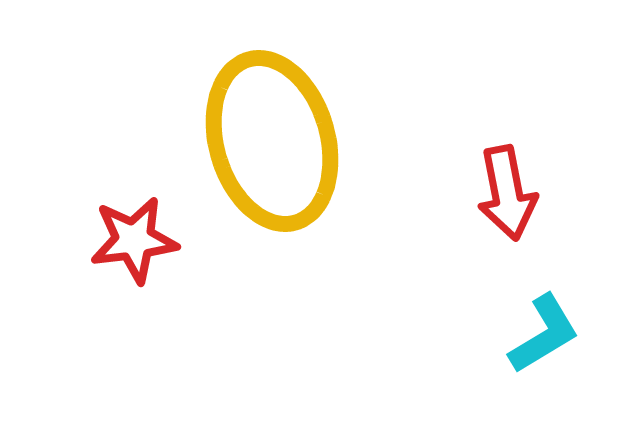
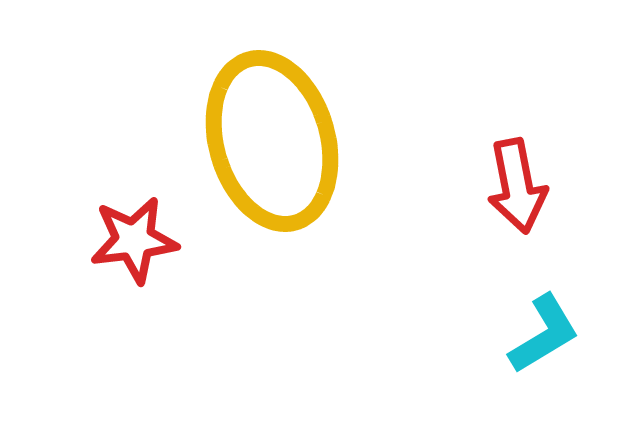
red arrow: moved 10 px right, 7 px up
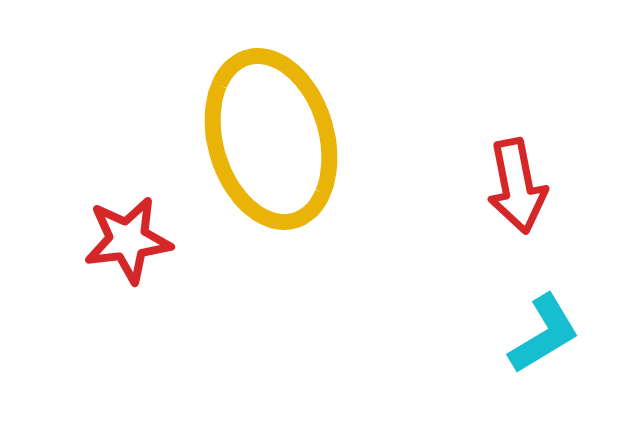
yellow ellipse: moved 1 px left, 2 px up
red star: moved 6 px left
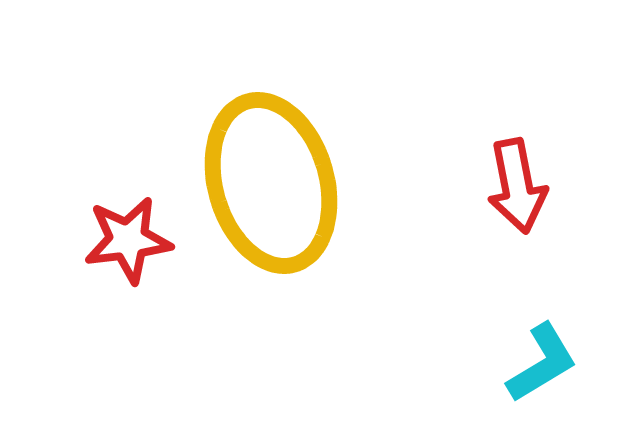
yellow ellipse: moved 44 px down
cyan L-shape: moved 2 px left, 29 px down
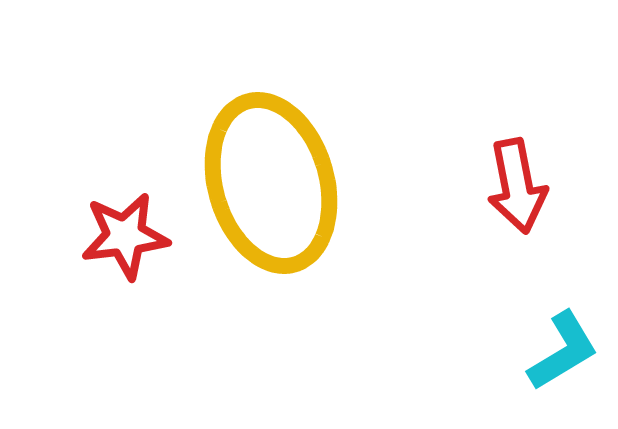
red star: moved 3 px left, 4 px up
cyan L-shape: moved 21 px right, 12 px up
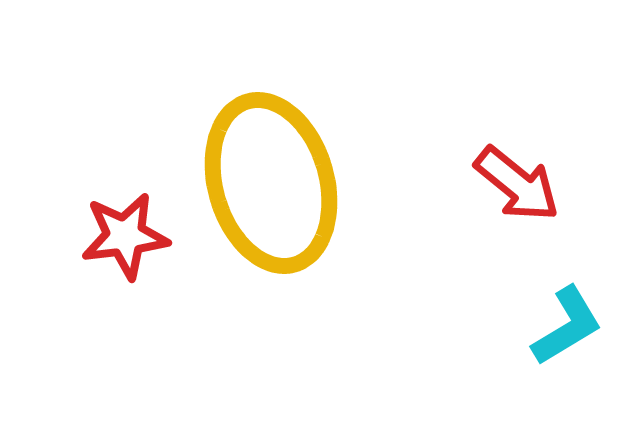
red arrow: moved 2 px up; rotated 40 degrees counterclockwise
cyan L-shape: moved 4 px right, 25 px up
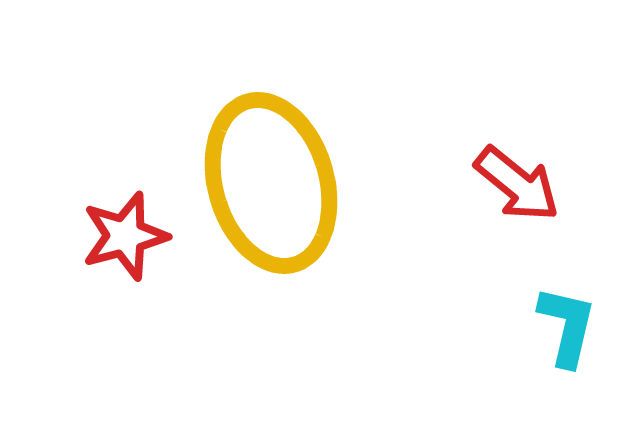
red star: rotated 8 degrees counterclockwise
cyan L-shape: rotated 46 degrees counterclockwise
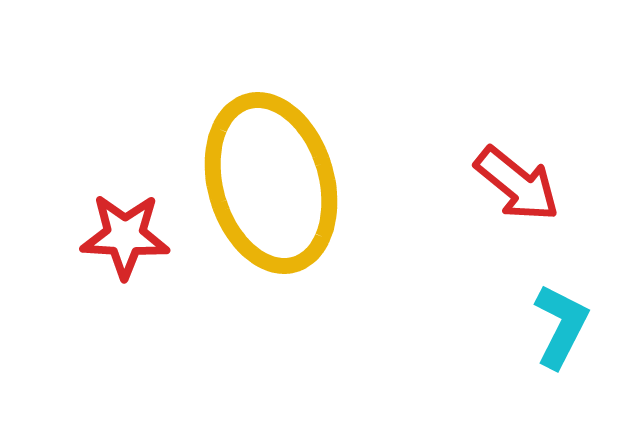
red star: rotated 18 degrees clockwise
cyan L-shape: moved 6 px left; rotated 14 degrees clockwise
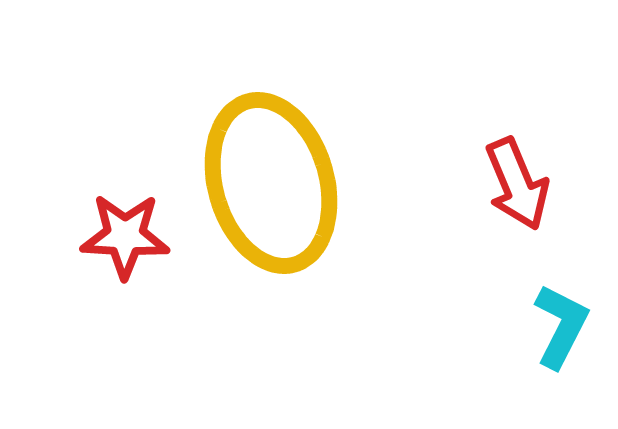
red arrow: rotated 28 degrees clockwise
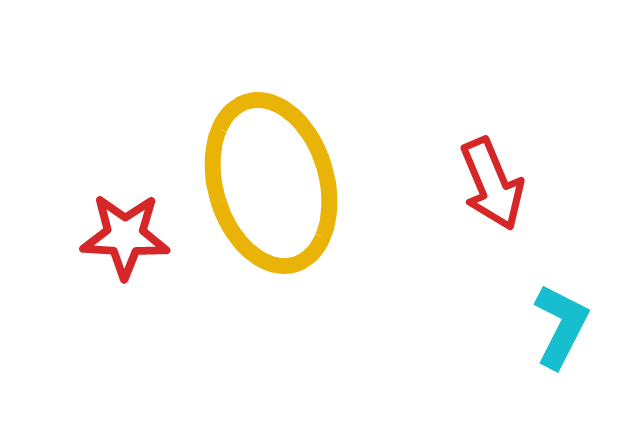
red arrow: moved 25 px left
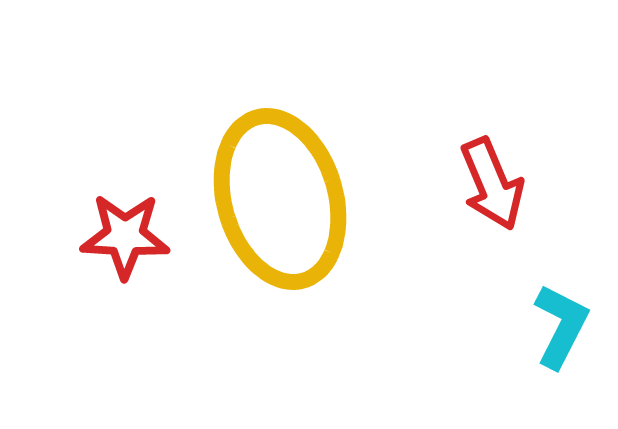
yellow ellipse: moved 9 px right, 16 px down
